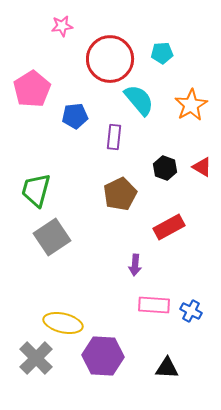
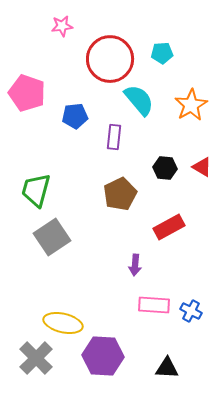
pink pentagon: moved 5 px left, 4 px down; rotated 21 degrees counterclockwise
black hexagon: rotated 15 degrees counterclockwise
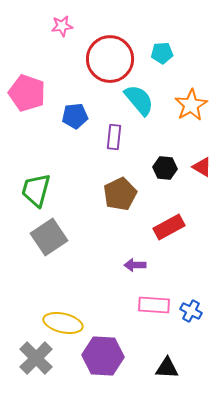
gray square: moved 3 px left
purple arrow: rotated 85 degrees clockwise
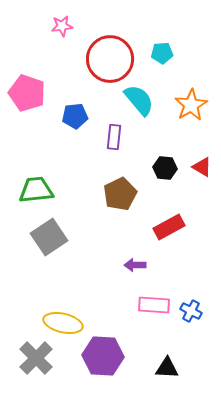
green trapezoid: rotated 69 degrees clockwise
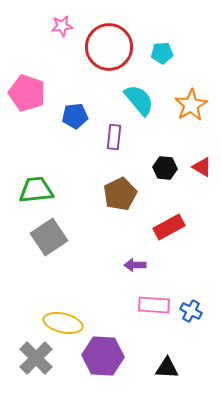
red circle: moved 1 px left, 12 px up
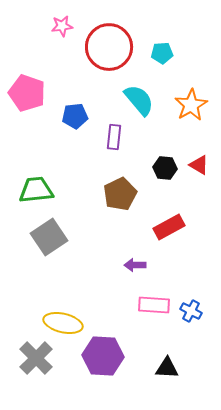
red triangle: moved 3 px left, 2 px up
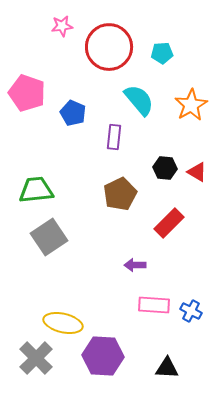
blue pentagon: moved 2 px left, 3 px up; rotated 30 degrees clockwise
red triangle: moved 2 px left, 7 px down
red rectangle: moved 4 px up; rotated 16 degrees counterclockwise
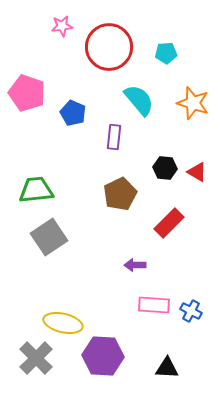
cyan pentagon: moved 4 px right
orange star: moved 2 px right, 2 px up; rotated 24 degrees counterclockwise
